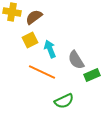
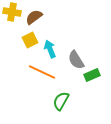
green semicircle: moved 3 px left; rotated 144 degrees clockwise
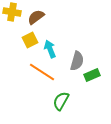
brown semicircle: moved 2 px right
gray semicircle: moved 1 px right, 1 px down; rotated 132 degrees counterclockwise
orange line: rotated 8 degrees clockwise
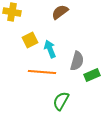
brown semicircle: moved 24 px right, 5 px up
orange line: rotated 28 degrees counterclockwise
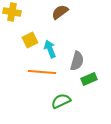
green rectangle: moved 3 px left, 4 px down
green semicircle: rotated 36 degrees clockwise
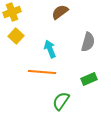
yellow cross: rotated 30 degrees counterclockwise
yellow square: moved 14 px left, 4 px up; rotated 21 degrees counterclockwise
gray semicircle: moved 11 px right, 19 px up
green semicircle: rotated 30 degrees counterclockwise
